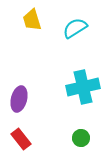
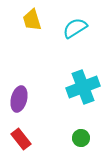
cyan cross: rotated 8 degrees counterclockwise
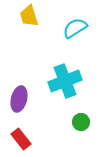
yellow trapezoid: moved 3 px left, 4 px up
cyan cross: moved 18 px left, 6 px up
green circle: moved 16 px up
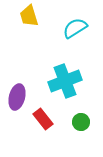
purple ellipse: moved 2 px left, 2 px up
red rectangle: moved 22 px right, 20 px up
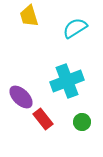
cyan cross: moved 2 px right
purple ellipse: moved 4 px right; rotated 60 degrees counterclockwise
green circle: moved 1 px right
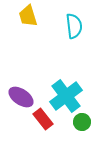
yellow trapezoid: moved 1 px left
cyan semicircle: moved 1 px left, 2 px up; rotated 115 degrees clockwise
cyan cross: moved 1 px left, 15 px down; rotated 16 degrees counterclockwise
purple ellipse: rotated 10 degrees counterclockwise
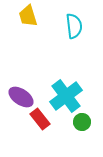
red rectangle: moved 3 px left
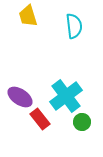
purple ellipse: moved 1 px left
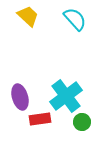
yellow trapezoid: rotated 150 degrees clockwise
cyan semicircle: moved 1 px right, 7 px up; rotated 35 degrees counterclockwise
purple ellipse: rotated 40 degrees clockwise
red rectangle: rotated 60 degrees counterclockwise
